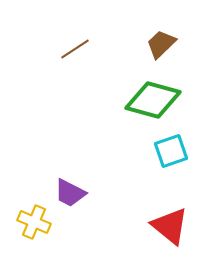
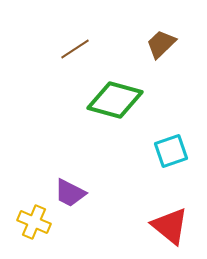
green diamond: moved 38 px left
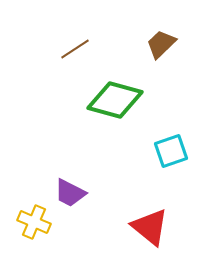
red triangle: moved 20 px left, 1 px down
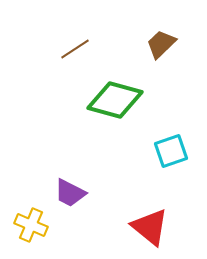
yellow cross: moved 3 px left, 3 px down
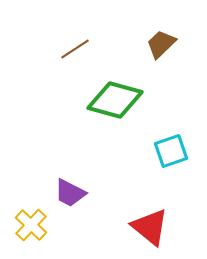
yellow cross: rotated 20 degrees clockwise
